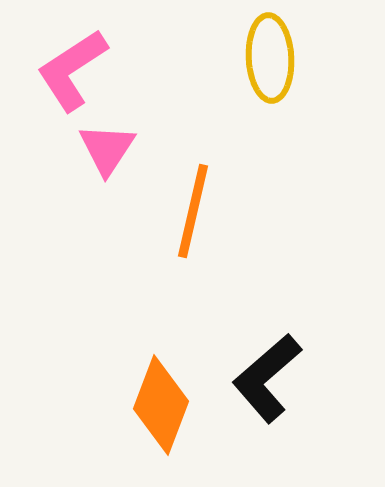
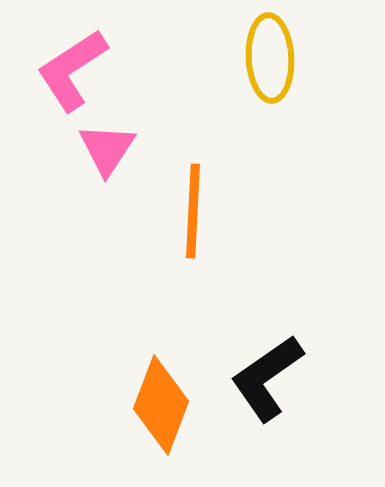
orange line: rotated 10 degrees counterclockwise
black L-shape: rotated 6 degrees clockwise
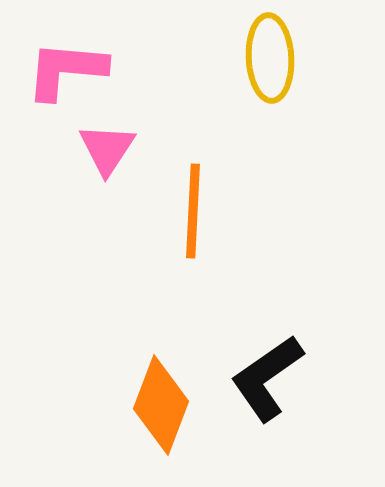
pink L-shape: moved 6 px left; rotated 38 degrees clockwise
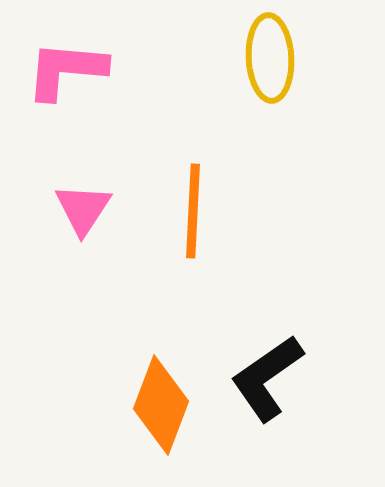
pink triangle: moved 24 px left, 60 px down
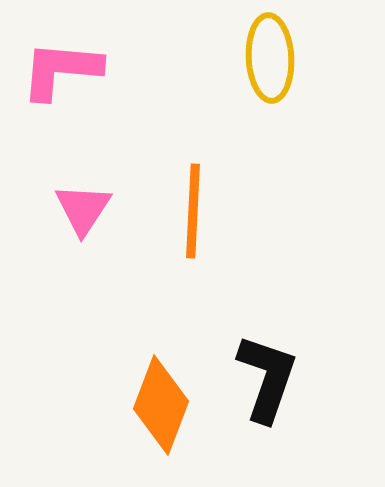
pink L-shape: moved 5 px left
black L-shape: rotated 144 degrees clockwise
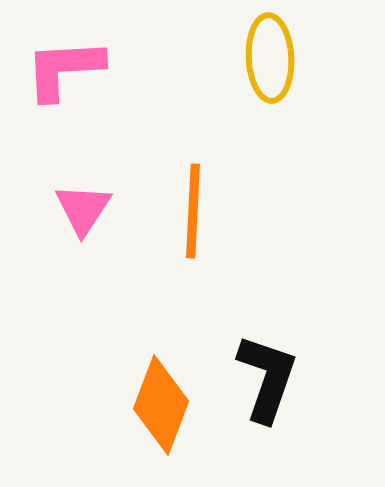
pink L-shape: moved 3 px right, 1 px up; rotated 8 degrees counterclockwise
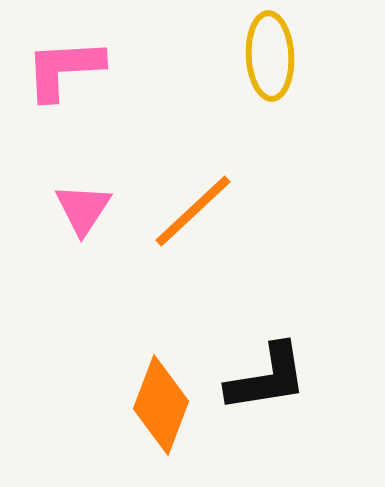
yellow ellipse: moved 2 px up
orange line: rotated 44 degrees clockwise
black L-shape: rotated 62 degrees clockwise
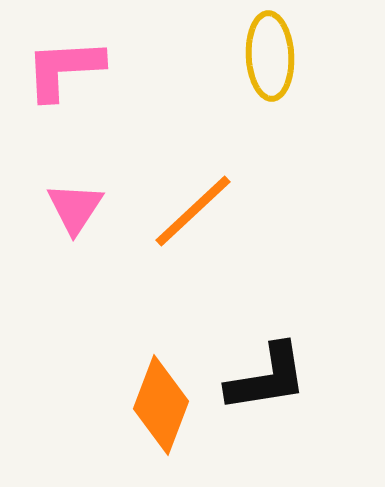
pink triangle: moved 8 px left, 1 px up
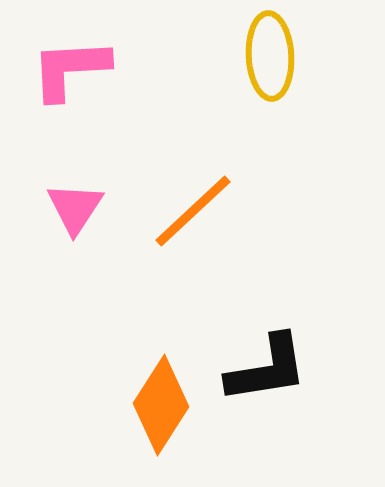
pink L-shape: moved 6 px right
black L-shape: moved 9 px up
orange diamond: rotated 12 degrees clockwise
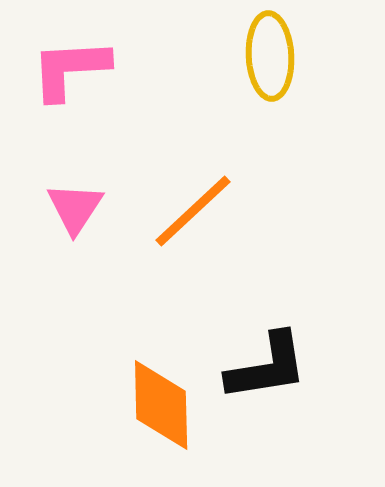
black L-shape: moved 2 px up
orange diamond: rotated 34 degrees counterclockwise
